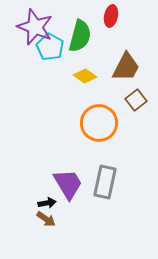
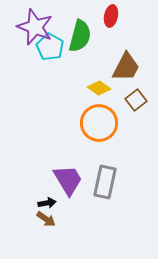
yellow diamond: moved 14 px right, 12 px down
purple trapezoid: moved 4 px up
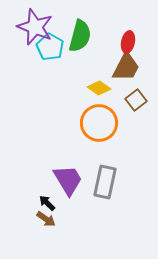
red ellipse: moved 17 px right, 26 px down
black arrow: rotated 126 degrees counterclockwise
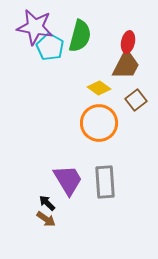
purple star: rotated 12 degrees counterclockwise
brown trapezoid: moved 2 px up
gray rectangle: rotated 16 degrees counterclockwise
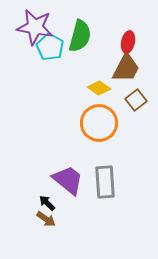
brown trapezoid: moved 3 px down
purple trapezoid: rotated 20 degrees counterclockwise
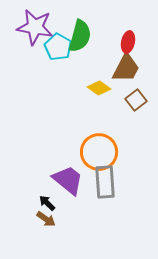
cyan pentagon: moved 8 px right
orange circle: moved 29 px down
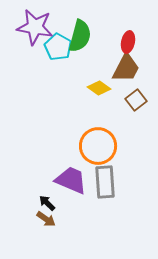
orange circle: moved 1 px left, 6 px up
purple trapezoid: moved 3 px right; rotated 16 degrees counterclockwise
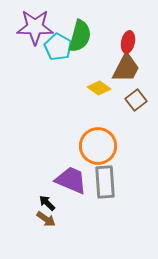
purple star: rotated 9 degrees counterclockwise
